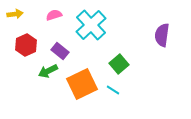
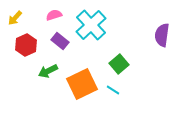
yellow arrow: moved 4 px down; rotated 140 degrees clockwise
purple rectangle: moved 10 px up
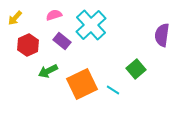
purple rectangle: moved 2 px right
red hexagon: moved 2 px right
green square: moved 17 px right, 5 px down
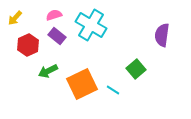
cyan cross: rotated 16 degrees counterclockwise
purple rectangle: moved 5 px left, 5 px up
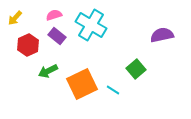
purple semicircle: rotated 70 degrees clockwise
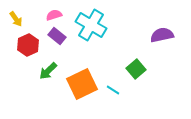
yellow arrow: moved 1 px right, 1 px down; rotated 77 degrees counterclockwise
green arrow: rotated 18 degrees counterclockwise
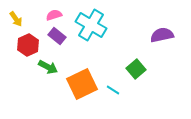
green arrow: moved 4 px up; rotated 108 degrees counterclockwise
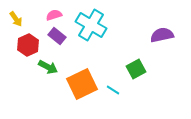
green square: rotated 12 degrees clockwise
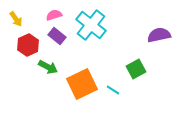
cyan cross: rotated 8 degrees clockwise
purple semicircle: moved 3 px left
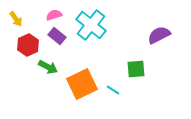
purple semicircle: rotated 15 degrees counterclockwise
green square: rotated 24 degrees clockwise
